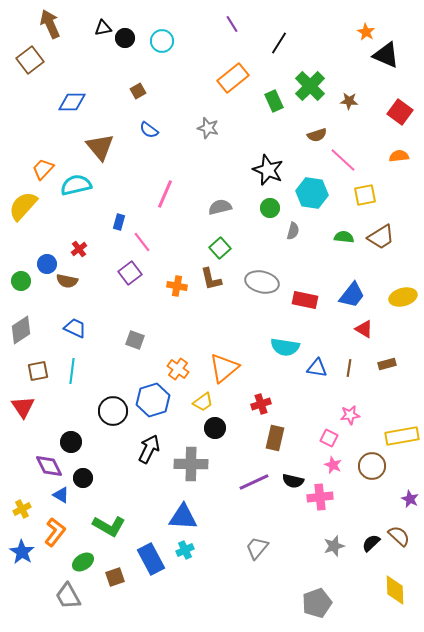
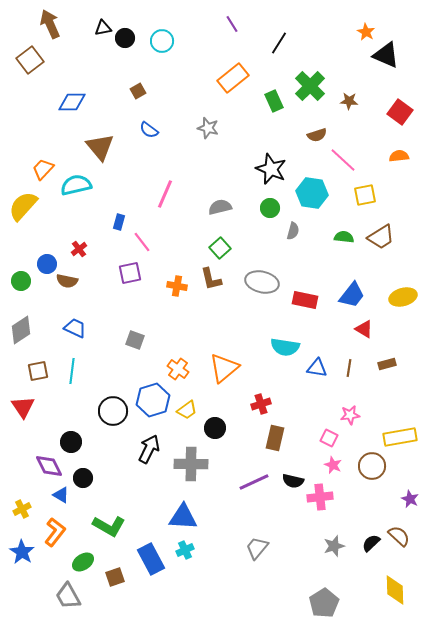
black star at (268, 170): moved 3 px right, 1 px up
purple square at (130, 273): rotated 25 degrees clockwise
yellow trapezoid at (203, 402): moved 16 px left, 8 px down
yellow rectangle at (402, 436): moved 2 px left, 1 px down
gray pentagon at (317, 603): moved 7 px right; rotated 12 degrees counterclockwise
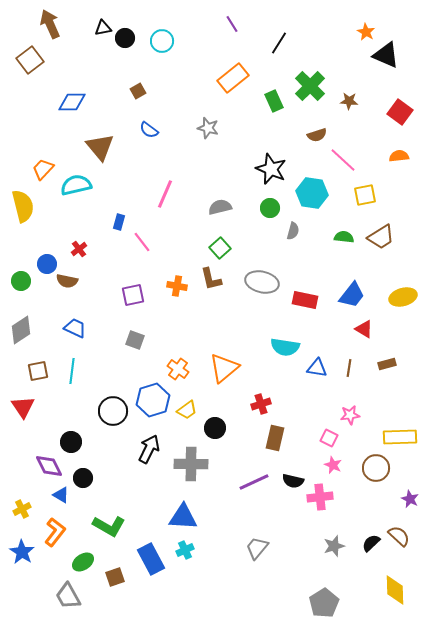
yellow semicircle at (23, 206): rotated 124 degrees clockwise
purple square at (130, 273): moved 3 px right, 22 px down
yellow rectangle at (400, 437): rotated 8 degrees clockwise
brown circle at (372, 466): moved 4 px right, 2 px down
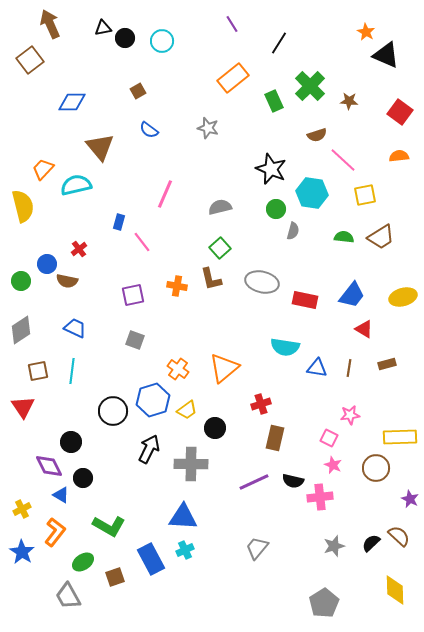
green circle at (270, 208): moved 6 px right, 1 px down
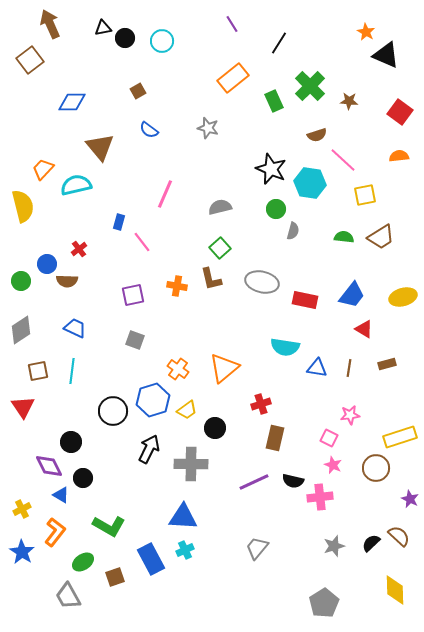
cyan hexagon at (312, 193): moved 2 px left, 10 px up
brown semicircle at (67, 281): rotated 10 degrees counterclockwise
yellow rectangle at (400, 437): rotated 16 degrees counterclockwise
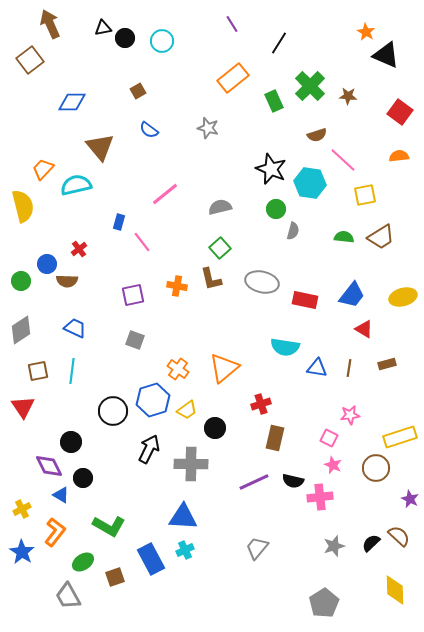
brown star at (349, 101): moved 1 px left, 5 px up
pink line at (165, 194): rotated 28 degrees clockwise
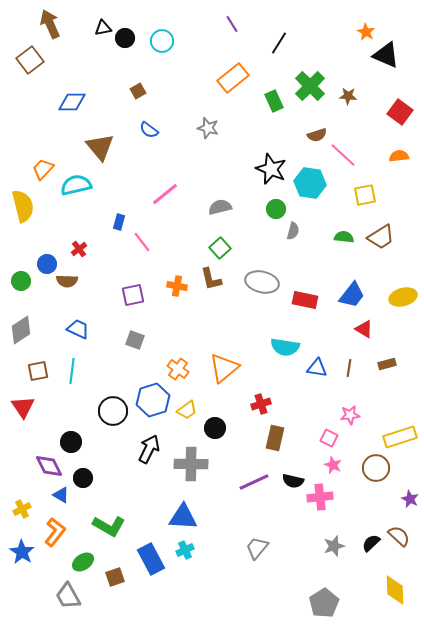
pink line at (343, 160): moved 5 px up
blue trapezoid at (75, 328): moved 3 px right, 1 px down
